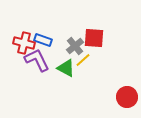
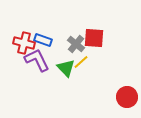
gray cross: moved 1 px right, 2 px up; rotated 12 degrees counterclockwise
yellow line: moved 2 px left, 2 px down
green triangle: rotated 18 degrees clockwise
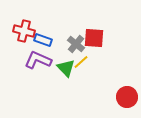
red cross: moved 12 px up
purple L-shape: moved 1 px right; rotated 40 degrees counterclockwise
